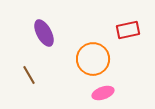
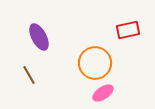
purple ellipse: moved 5 px left, 4 px down
orange circle: moved 2 px right, 4 px down
pink ellipse: rotated 15 degrees counterclockwise
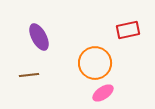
brown line: rotated 66 degrees counterclockwise
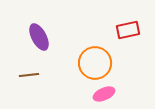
pink ellipse: moved 1 px right, 1 px down; rotated 10 degrees clockwise
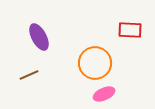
red rectangle: moved 2 px right; rotated 15 degrees clockwise
brown line: rotated 18 degrees counterclockwise
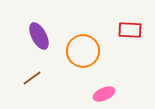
purple ellipse: moved 1 px up
orange circle: moved 12 px left, 12 px up
brown line: moved 3 px right, 3 px down; rotated 12 degrees counterclockwise
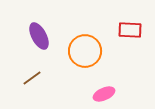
orange circle: moved 2 px right
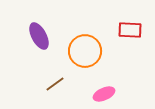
brown line: moved 23 px right, 6 px down
